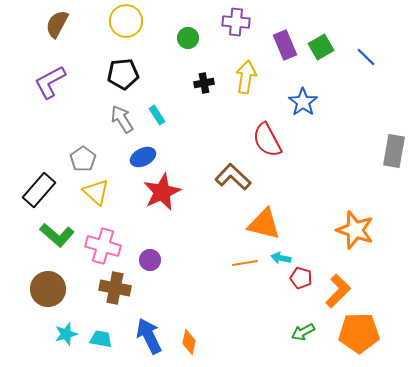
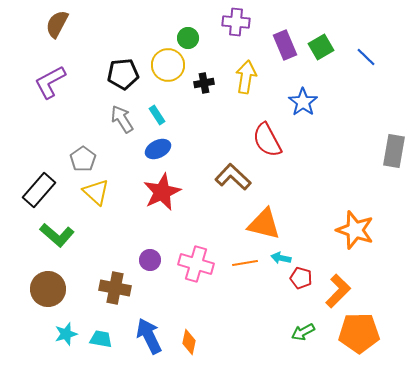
yellow circle: moved 42 px right, 44 px down
blue ellipse: moved 15 px right, 8 px up
pink cross: moved 93 px right, 18 px down
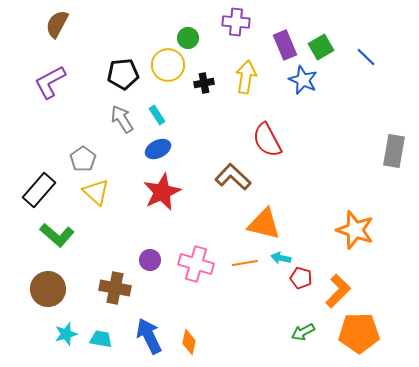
blue star: moved 22 px up; rotated 12 degrees counterclockwise
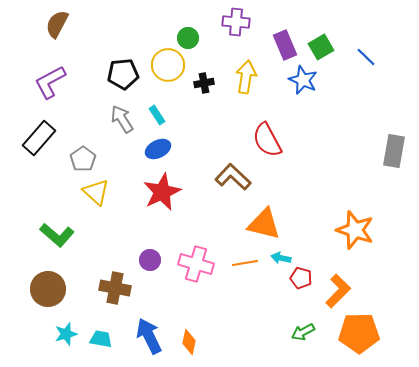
black rectangle: moved 52 px up
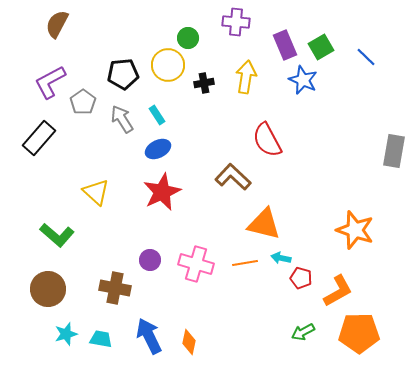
gray pentagon: moved 57 px up
orange L-shape: rotated 16 degrees clockwise
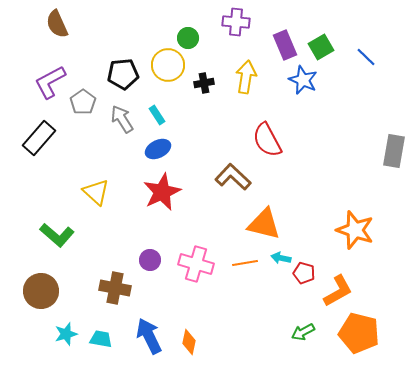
brown semicircle: rotated 52 degrees counterclockwise
red pentagon: moved 3 px right, 5 px up
brown circle: moved 7 px left, 2 px down
orange pentagon: rotated 15 degrees clockwise
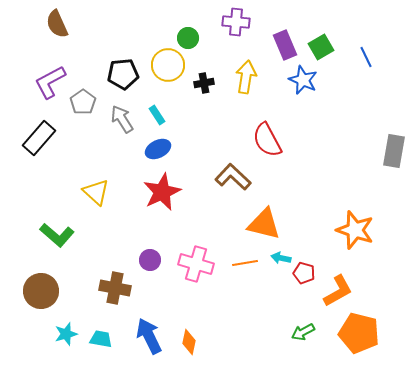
blue line: rotated 20 degrees clockwise
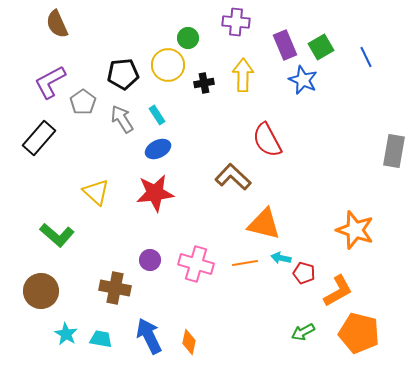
yellow arrow: moved 3 px left, 2 px up; rotated 8 degrees counterclockwise
red star: moved 7 px left, 1 px down; rotated 18 degrees clockwise
cyan star: rotated 25 degrees counterclockwise
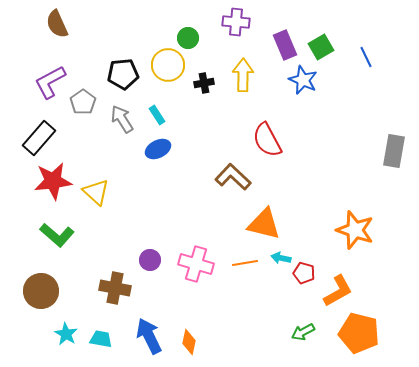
red star: moved 102 px left, 12 px up
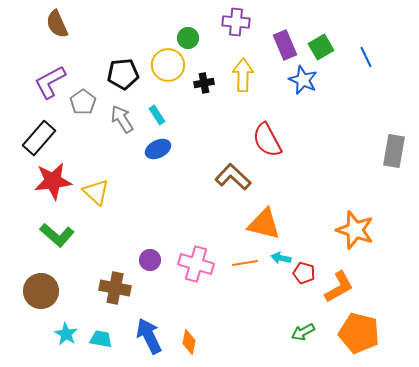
orange L-shape: moved 1 px right, 4 px up
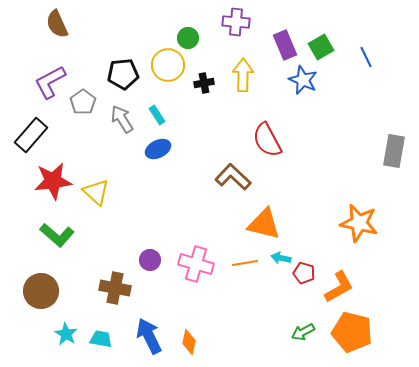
black rectangle: moved 8 px left, 3 px up
orange star: moved 4 px right, 7 px up; rotated 6 degrees counterclockwise
orange pentagon: moved 7 px left, 1 px up
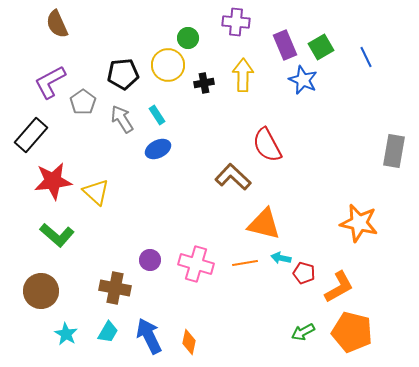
red semicircle: moved 5 px down
cyan trapezoid: moved 7 px right, 7 px up; rotated 110 degrees clockwise
